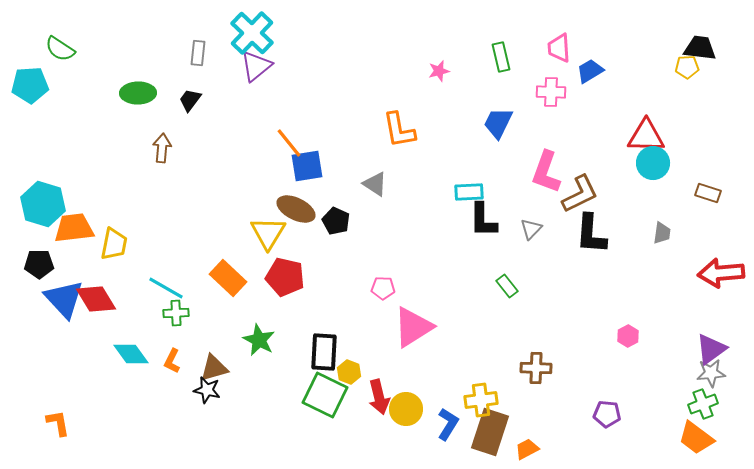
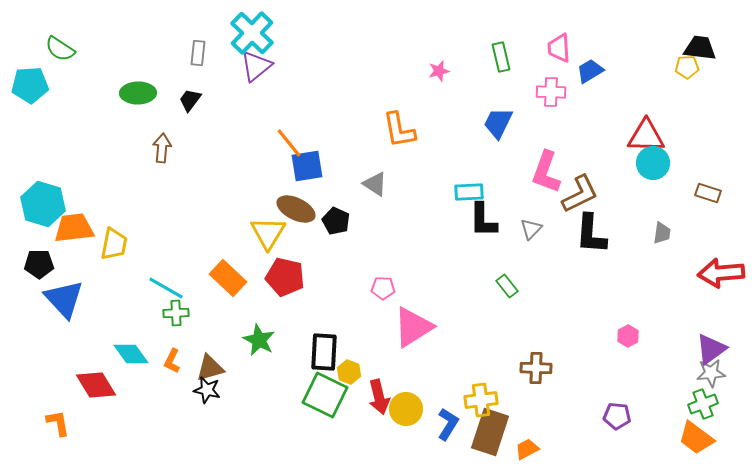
red diamond at (96, 299): moved 86 px down
brown triangle at (214, 368): moved 4 px left
purple pentagon at (607, 414): moved 10 px right, 2 px down
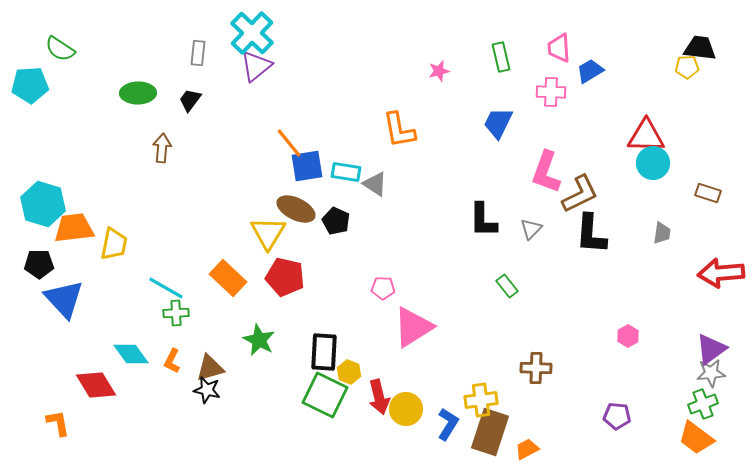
cyan rectangle at (469, 192): moved 123 px left, 20 px up; rotated 12 degrees clockwise
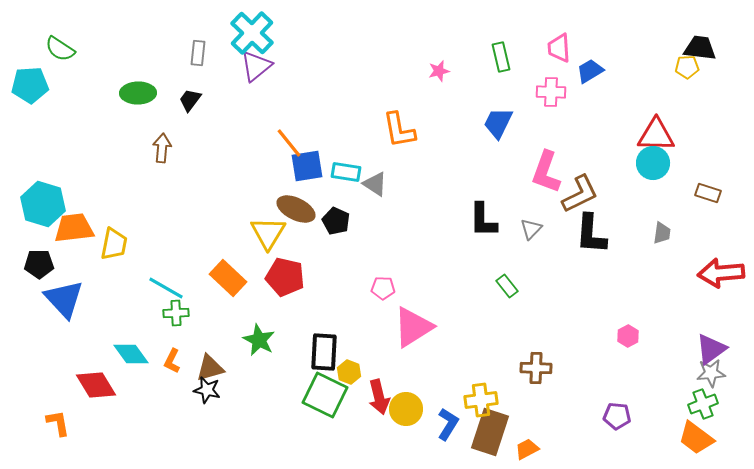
red triangle at (646, 136): moved 10 px right, 1 px up
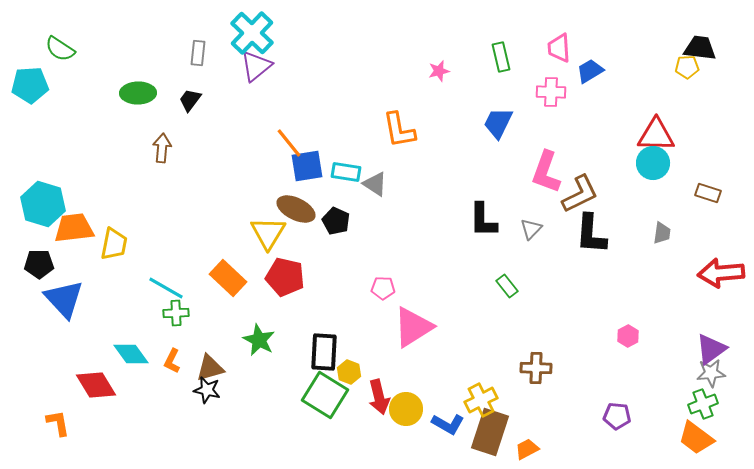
green square at (325, 395): rotated 6 degrees clockwise
yellow cross at (481, 400): rotated 20 degrees counterclockwise
blue L-shape at (448, 424): rotated 88 degrees clockwise
